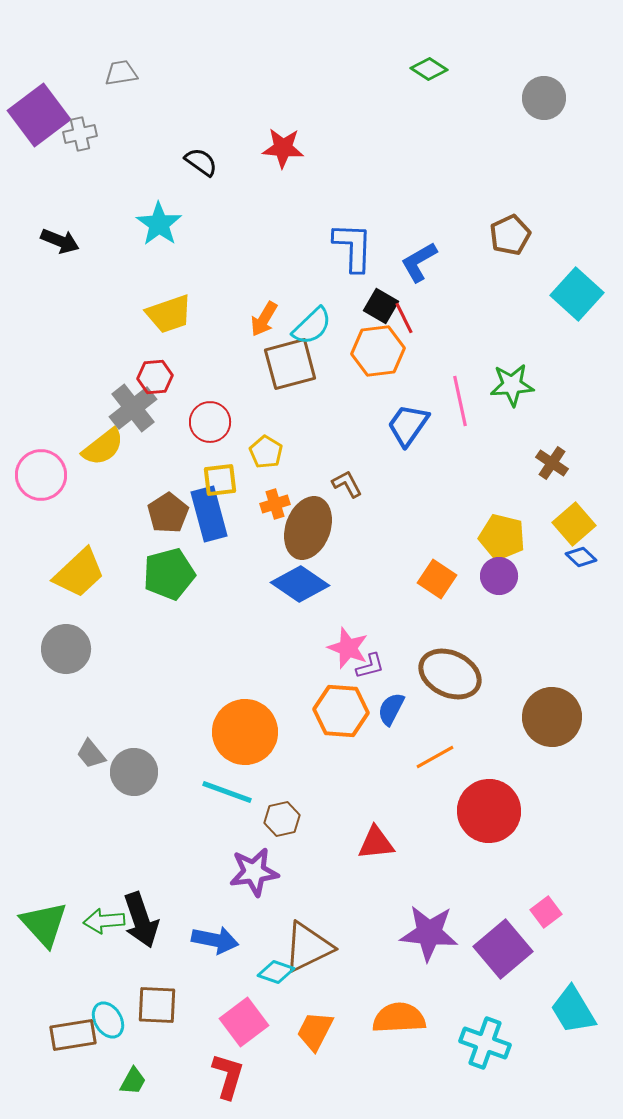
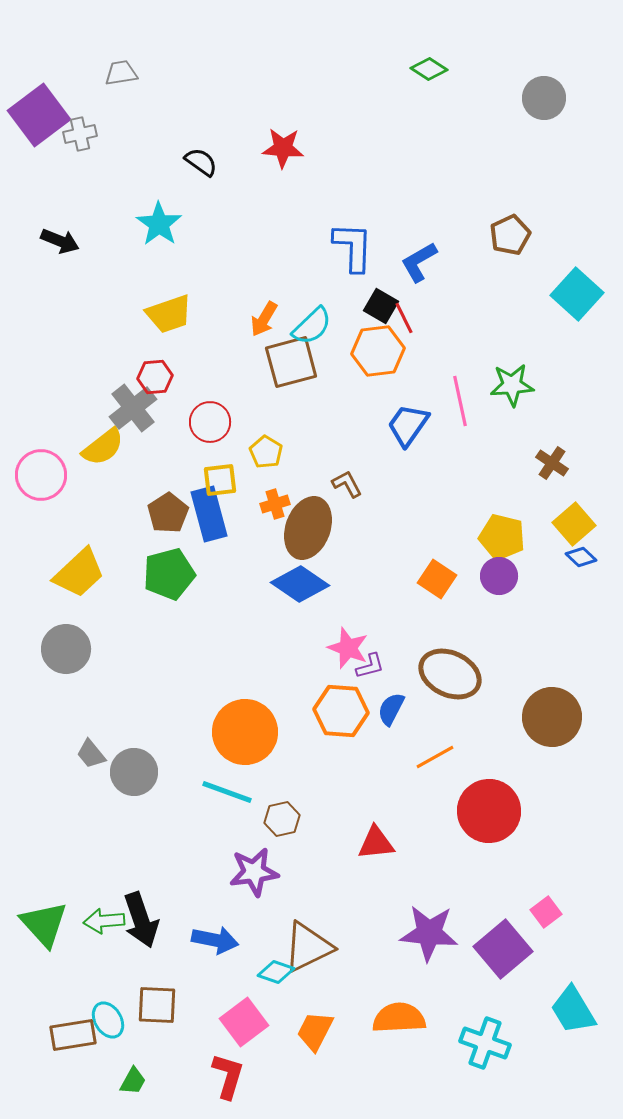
brown square at (290, 364): moved 1 px right, 2 px up
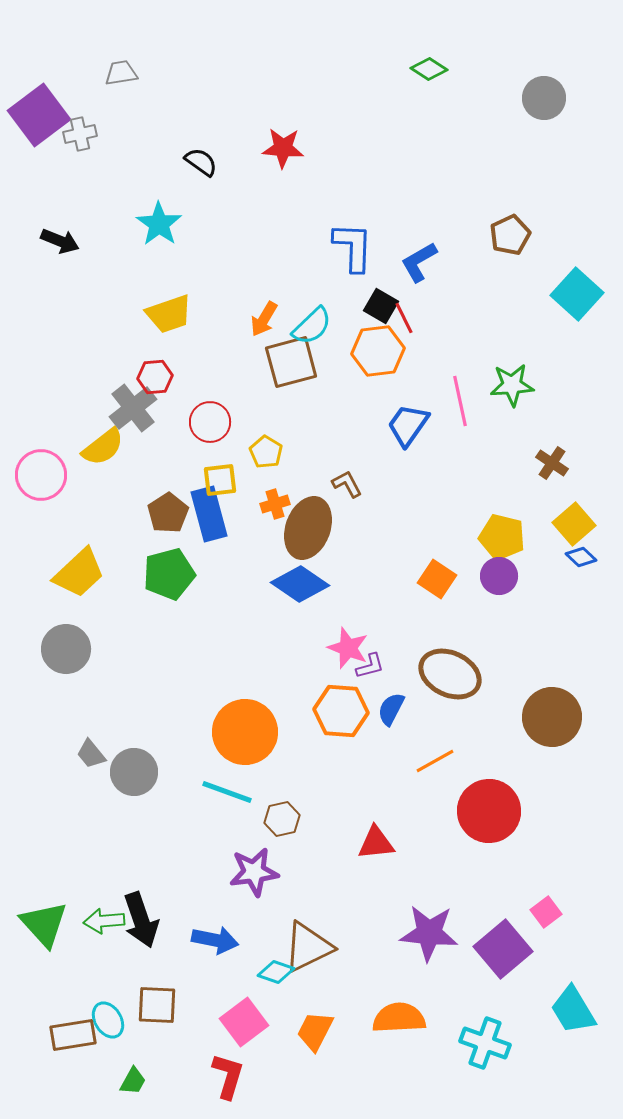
orange line at (435, 757): moved 4 px down
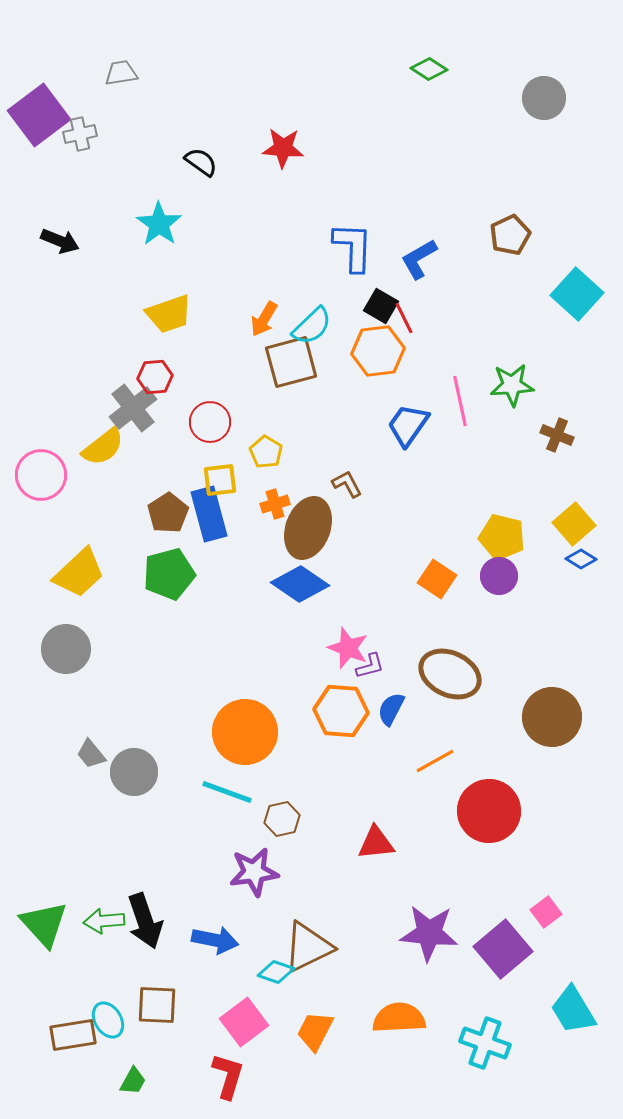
blue L-shape at (419, 262): moved 3 px up
brown cross at (552, 463): moved 5 px right, 28 px up; rotated 12 degrees counterclockwise
blue diamond at (581, 557): moved 2 px down; rotated 12 degrees counterclockwise
black arrow at (141, 920): moved 4 px right, 1 px down
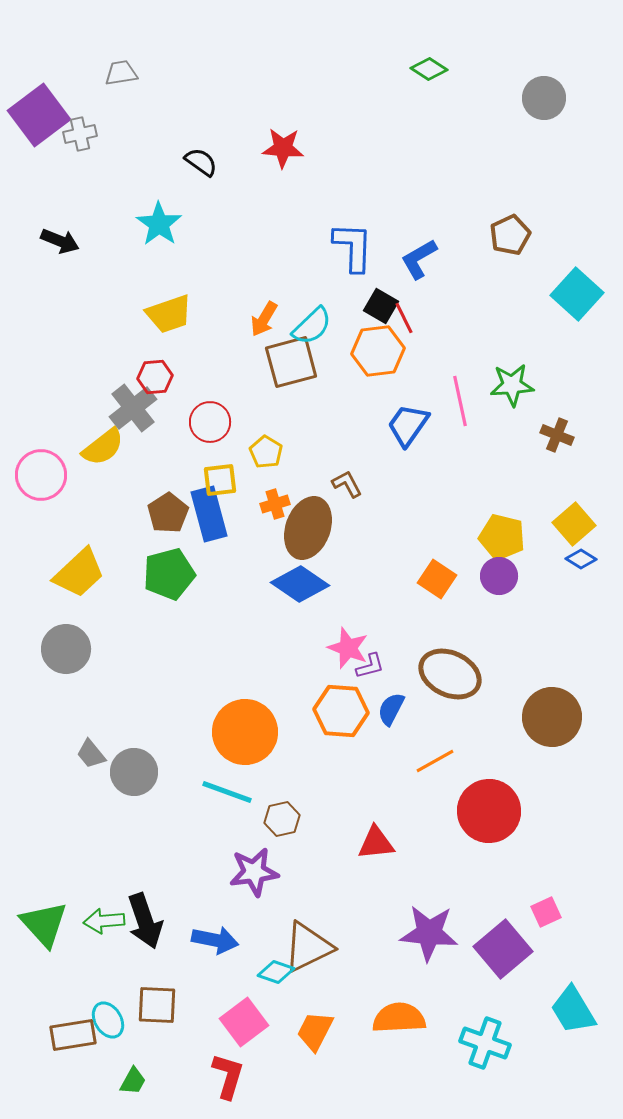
pink square at (546, 912): rotated 12 degrees clockwise
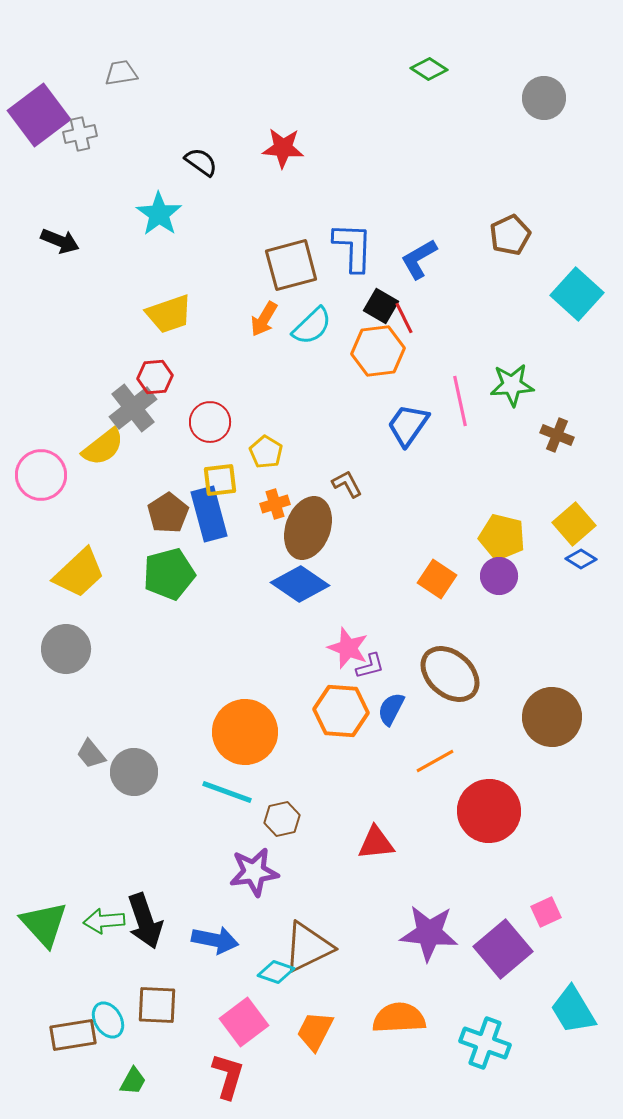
cyan star at (159, 224): moved 10 px up
brown square at (291, 362): moved 97 px up
brown ellipse at (450, 674): rotated 16 degrees clockwise
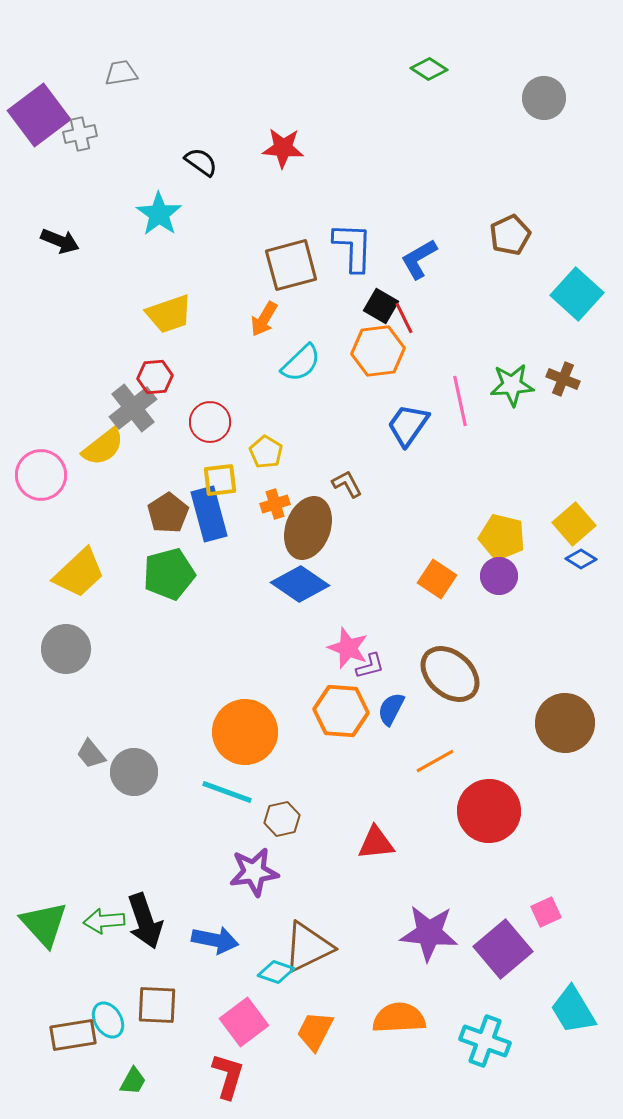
cyan semicircle at (312, 326): moved 11 px left, 37 px down
brown cross at (557, 435): moved 6 px right, 56 px up
brown circle at (552, 717): moved 13 px right, 6 px down
cyan cross at (485, 1043): moved 2 px up
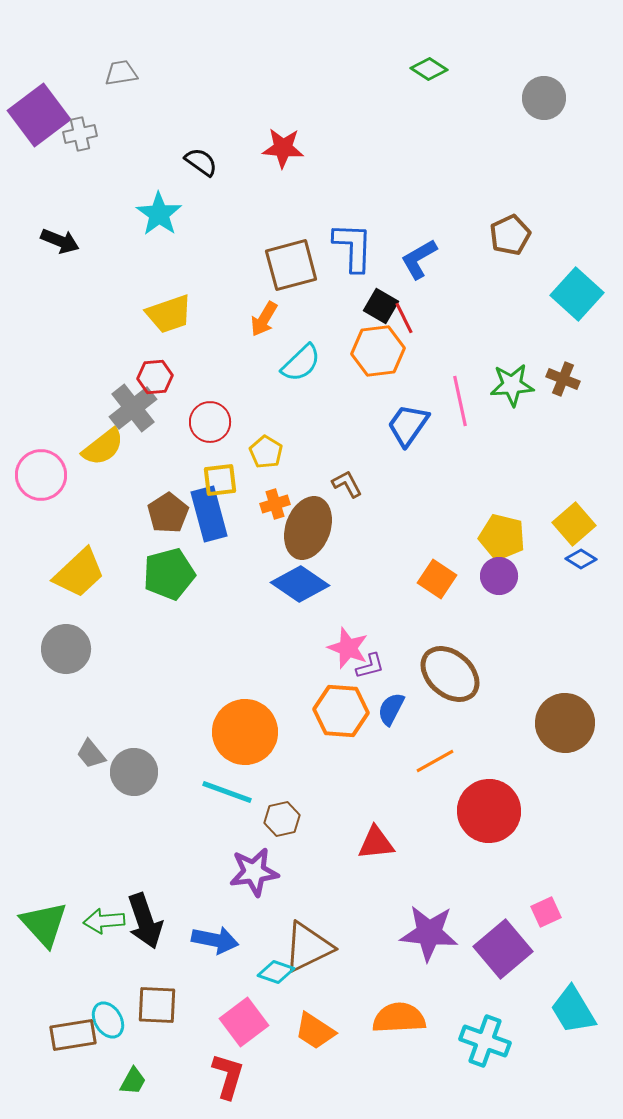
orange trapezoid at (315, 1031): rotated 84 degrees counterclockwise
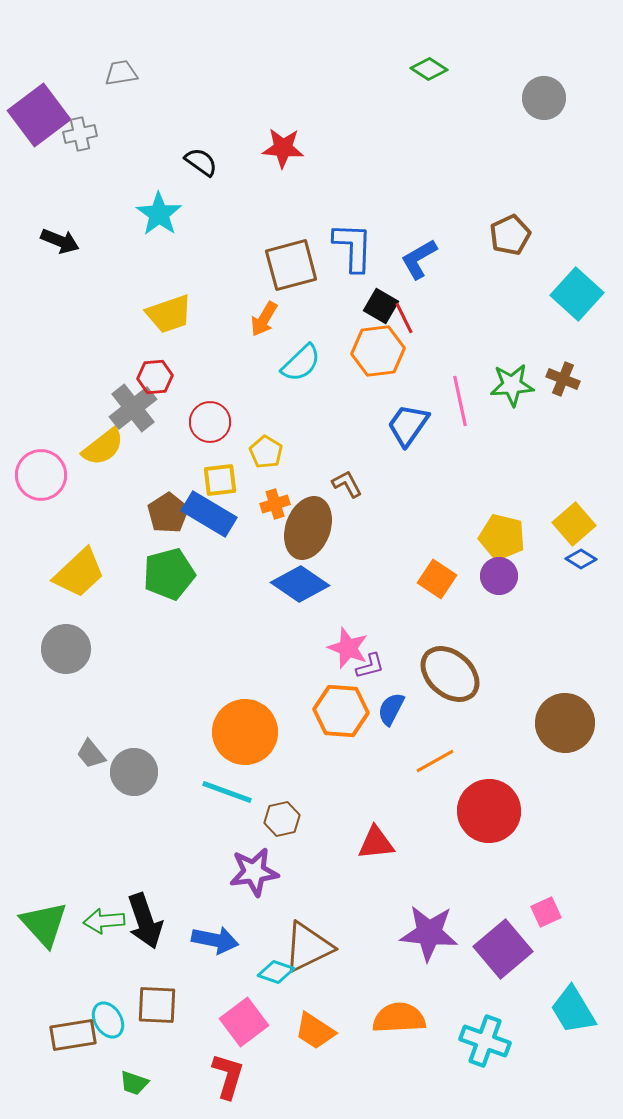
blue rectangle at (209, 514): rotated 44 degrees counterclockwise
green trapezoid at (133, 1081): moved 1 px right, 2 px down; rotated 80 degrees clockwise
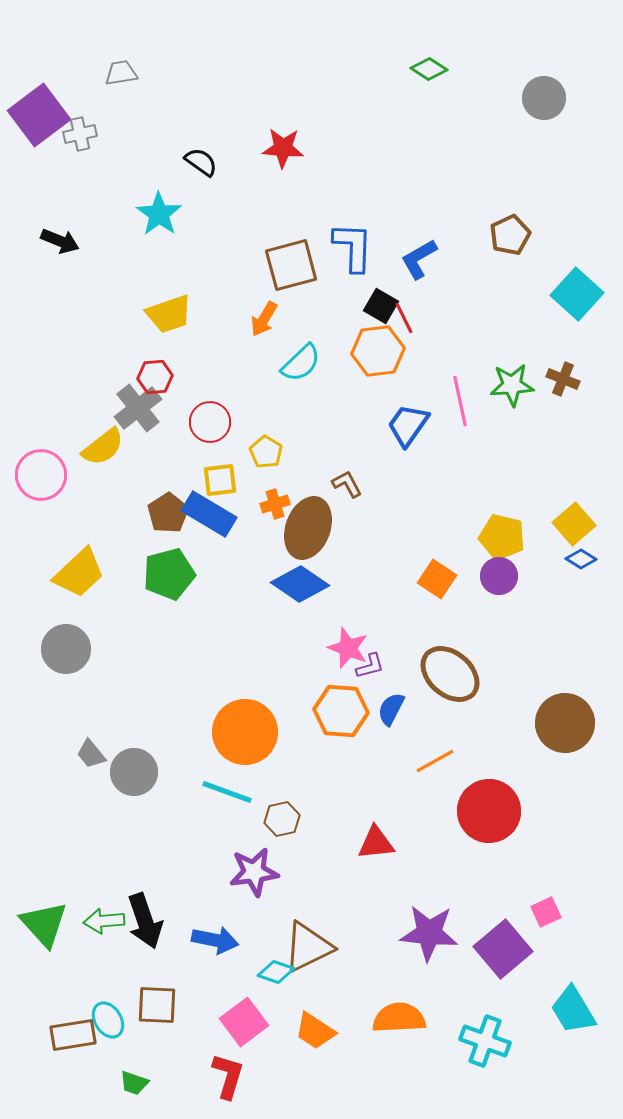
gray cross at (133, 408): moved 5 px right
